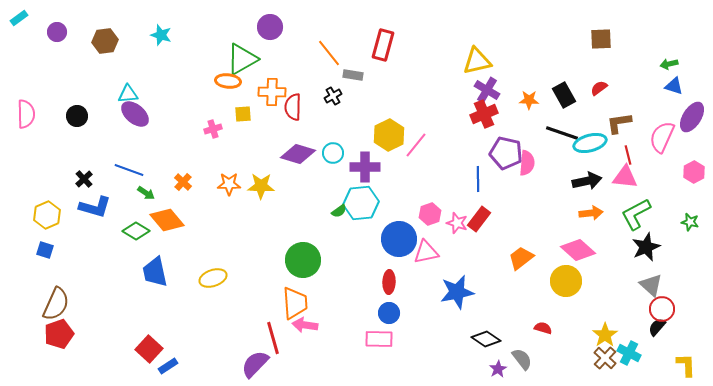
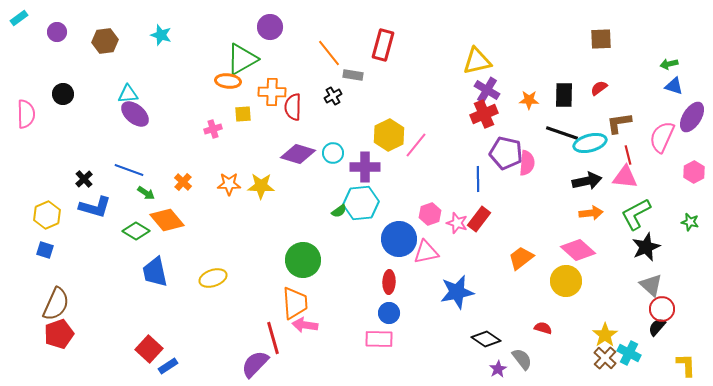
black rectangle at (564, 95): rotated 30 degrees clockwise
black circle at (77, 116): moved 14 px left, 22 px up
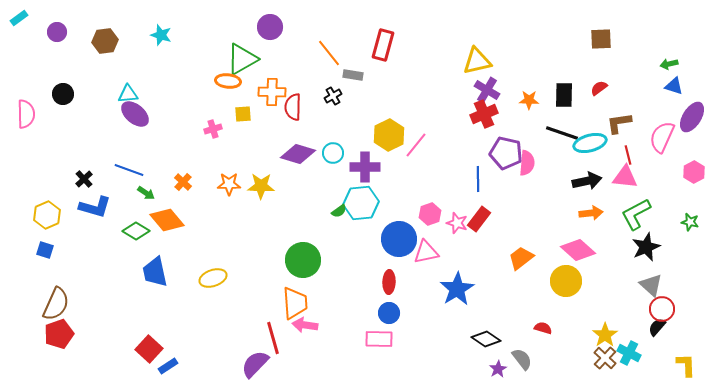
blue star at (457, 292): moved 3 px up; rotated 20 degrees counterclockwise
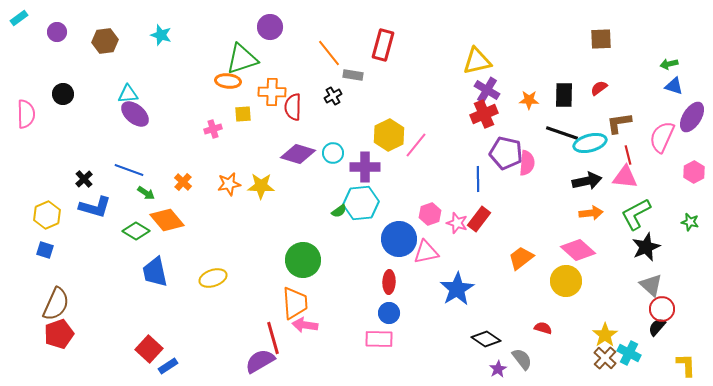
green triangle at (242, 59): rotated 12 degrees clockwise
orange star at (229, 184): rotated 10 degrees counterclockwise
purple semicircle at (255, 364): moved 5 px right, 3 px up; rotated 16 degrees clockwise
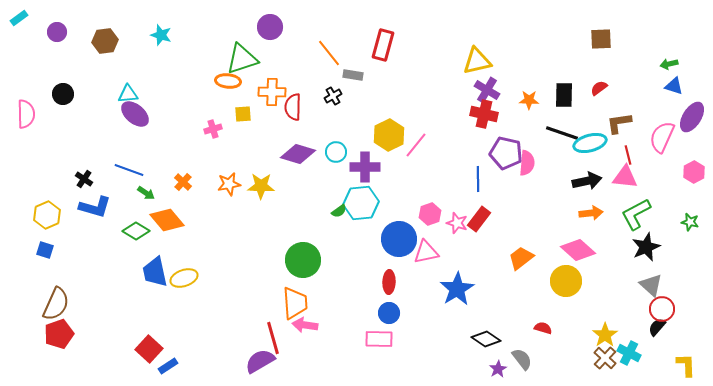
red cross at (484, 114): rotated 36 degrees clockwise
cyan circle at (333, 153): moved 3 px right, 1 px up
black cross at (84, 179): rotated 12 degrees counterclockwise
yellow ellipse at (213, 278): moved 29 px left
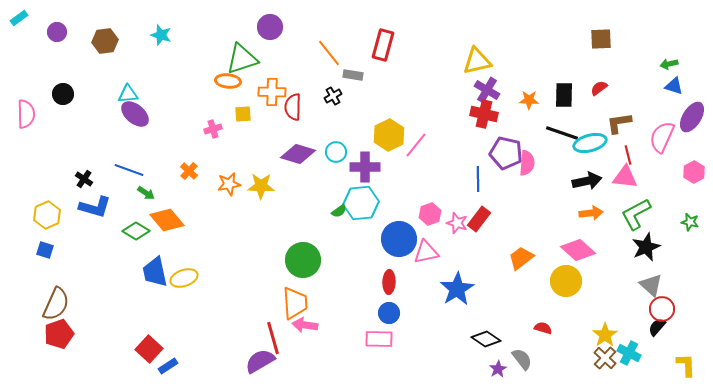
orange cross at (183, 182): moved 6 px right, 11 px up
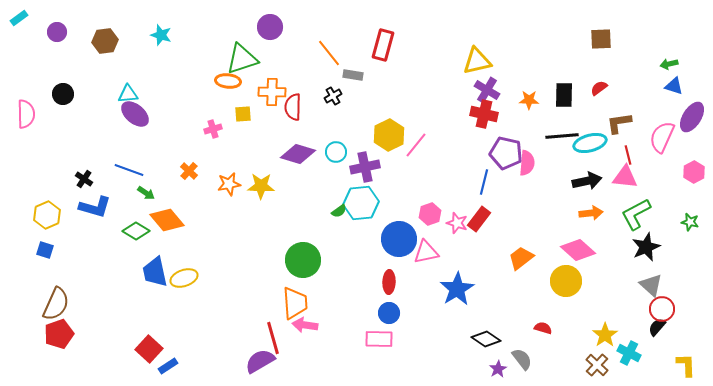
black line at (562, 133): moved 3 px down; rotated 24 degrees counterclockwise
purple cross at (365, 167): rotated 12 degrees counterclockwise
blue line at (478, 179): moved 6 px right, 3 px down; rotated 15 degrees clockwise
brown cross at (605, 358): moved 8 px left, 7 px down
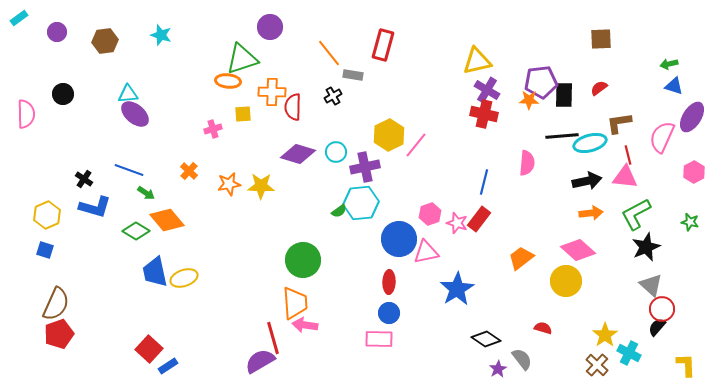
purple pentagon at (506, 153): moved 35 px right, 71 px up; rotated 20 degrees counterclockwise
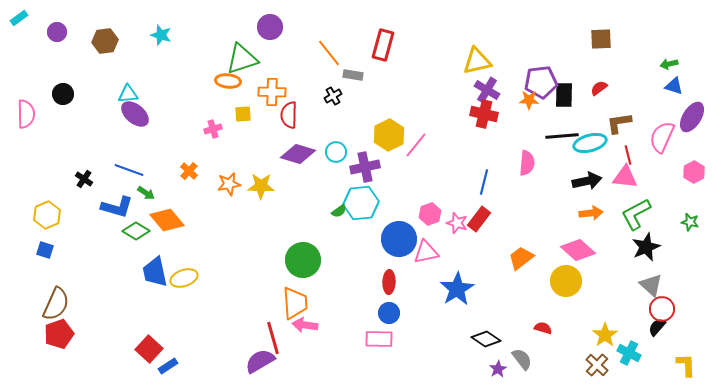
red semicircle at (293, 107): moved 4 px left, 8 px down
blue L-shape at (95, 207): moved 22 px right
